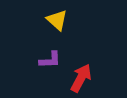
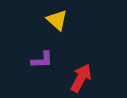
purple L-shape: moved 8 px left
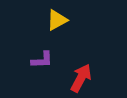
yellow triangle: rotated 50 degrees clockwise
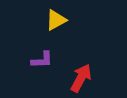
yellow triangle: moved 1 px left
